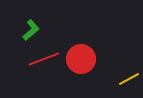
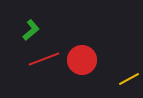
red circle: moved 1 px right, 1 px down
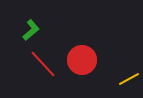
red line: moved 1 px left, 5 px down; rotated 68 degrees clockwise
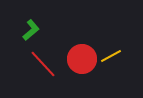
red circle: moved 1 px up
yellow line: moved 18 px left, 23 px up
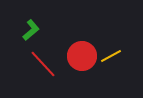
red circle: moved 3 px up
